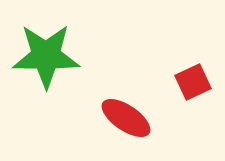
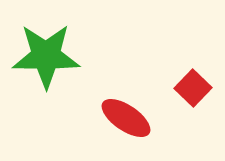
red square: moved 6 px down; rotated 21 degrees counterclockwise
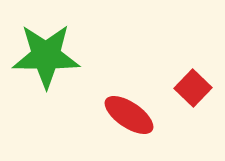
red ellipse: moved 3 px right, 3 px up
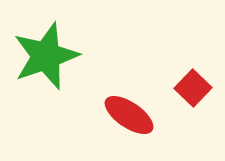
green star: rotated 20 degrees counterclockwise
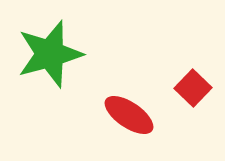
green star: moved 4 px right, 2 px up; rotated 4 degrees clockwise
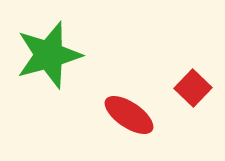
green star: moved 1 px left, 1 px down
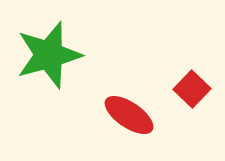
red square: moved 1 px left, 1 px down
